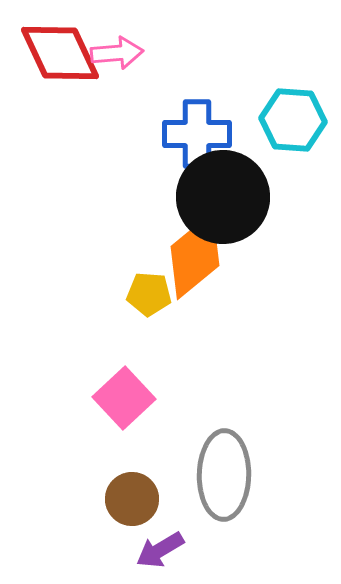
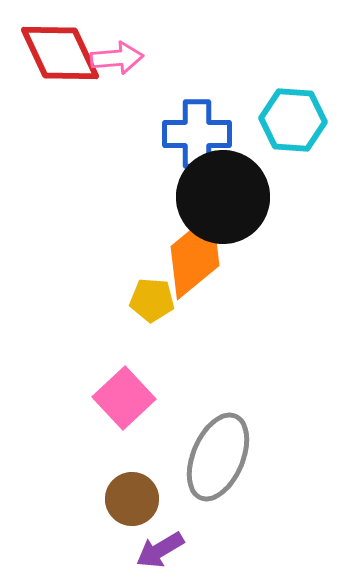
pink arrow: moved 5 px down
yellow pentagon: moved 3 px right, 6 px down
gray ellipse: moved 6 px left, 18 px up; rotated 22 degrees clockwise
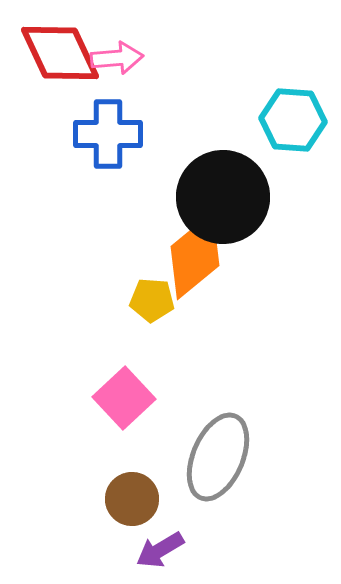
blue cross: moved 89 px left
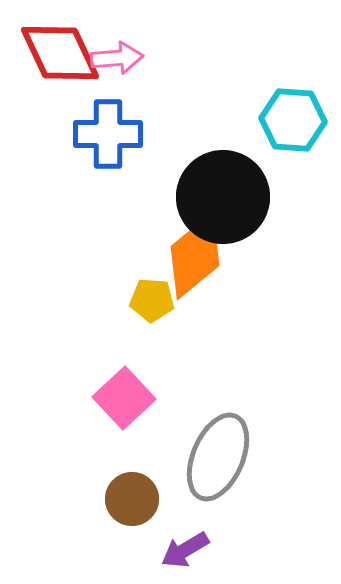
purple arrow: moved 25 px right
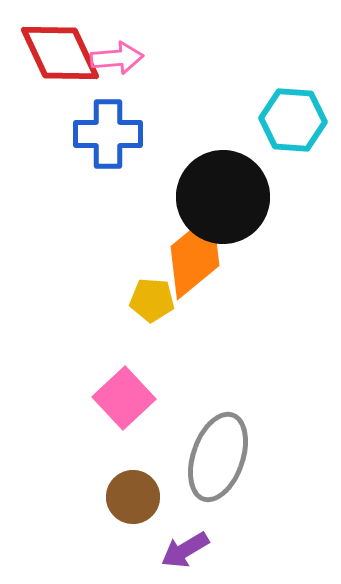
gray ellipse: rotated 4 degrees counterclockwise
brown circle: moved 1 px right, 2 px up
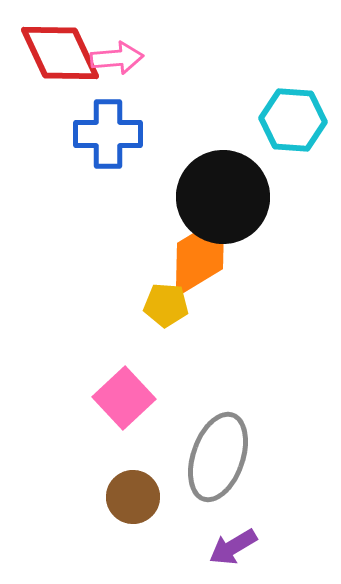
orange diamond: moved 5 px right; rotated 8 degrees clockwise
yellow pentagon: moved 14 px right, 5 px down
purple arrow: moved 48 px right, 3 px up
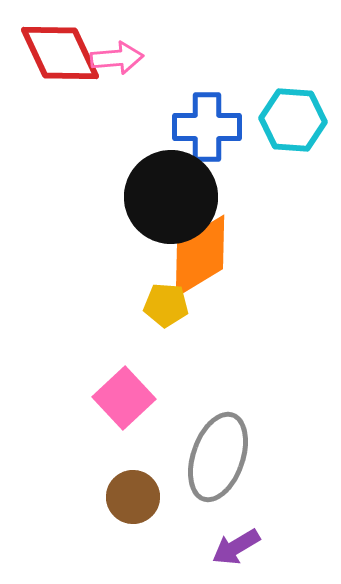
blue cross: moved 99 px right, 7 px up
black circle: moved 52 px left
purple arrow: moved 3 px right
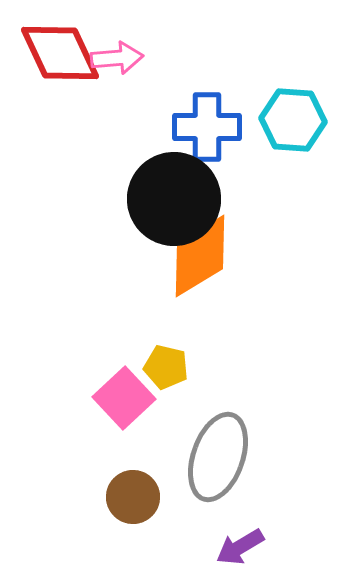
black circle: moved 3 px right, 2 px down
yellow pentagon: moved 62 px down; rotated 9 degrees clockwise
purple arrow: moved 4 px right
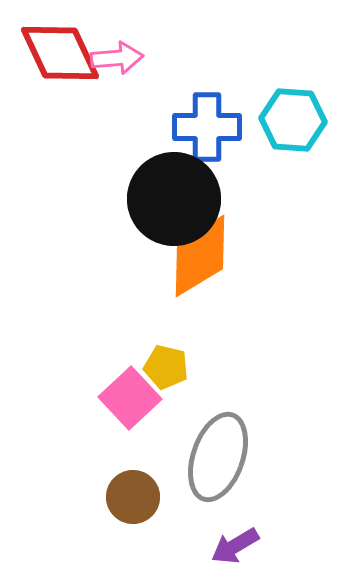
pink square: moved 6 px right
purple arrow: moved 5 px left, 1 px up
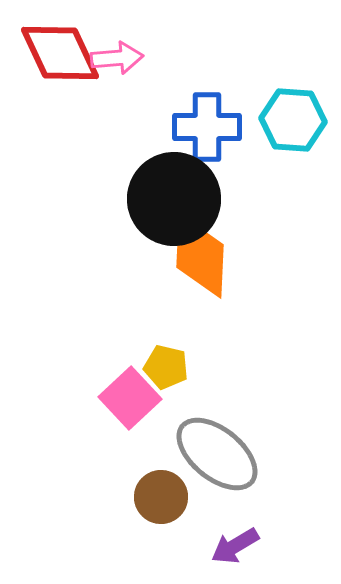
orange diamond: rotated 56 degrees counterclockwise
gray ellipse: moved 1 px left, 3 px up; rotated 70 degrees counterclockwise
brown circle: moved 28 px right
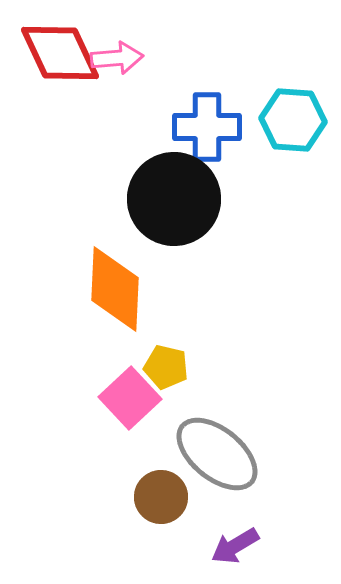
orange diamond: moved 85 px left, 33 px down
